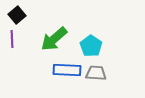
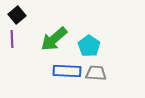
cyan pentagon: moved 2 px left
blue rectangle: moved 1 px down
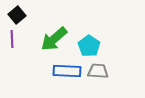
gray trapezoid: moved 2 px right, 2 px up
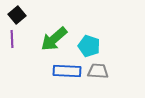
cyan pentagon: rotated 15 degrees counterclockwise
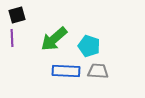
black square: rotated 24 degrees clockwise
purple line: moved 1 px up
blue rectangle: moved 1 px left
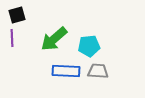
cyan pentagon: rotated 25 degrees counterclockwise
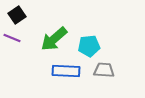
black square: rotated 18 degrees counterclockwise
purple line: rotated 66 degrees counterclockwise
gray trapezoid: moved 6 px right, 1 px up
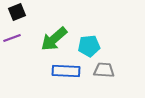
black square: moved 3 px up; rotated 12 degrees clockwise
purple line: rotated 42 degrees counterclockwise
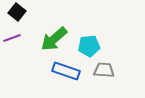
black square: rotated 30 degrees counterclockwise
blue rectangle: rotated 16 degrees clockwise
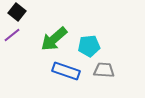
purple line: moved 3 px up; rotated 18 degrees counterclockwise
